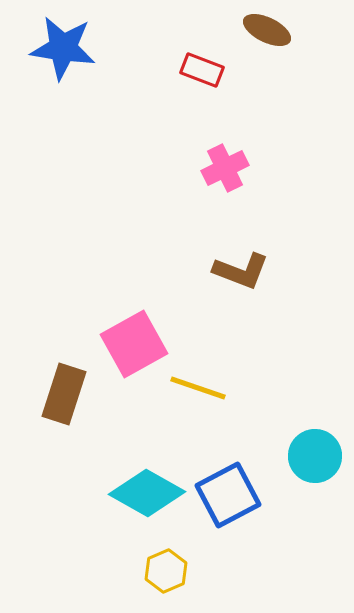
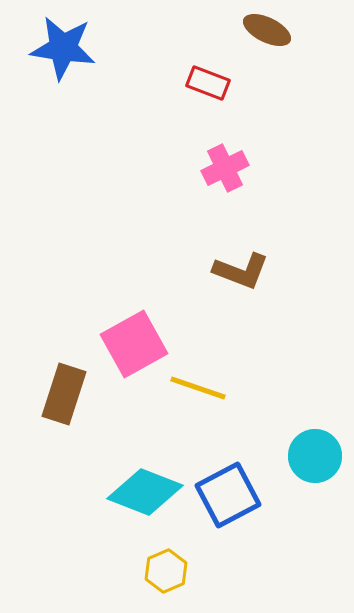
red rectangle: moved 6 px right, 13 px down
cyan diamond: moved 2 px left, 1 px up; rotated 8 degrees counterclockwise
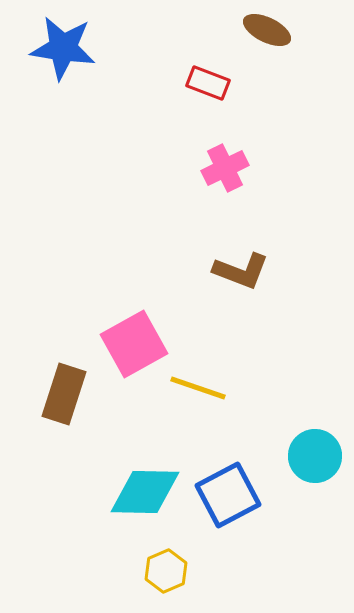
cyan diamond: rotated 20 degrees counterclockwise
